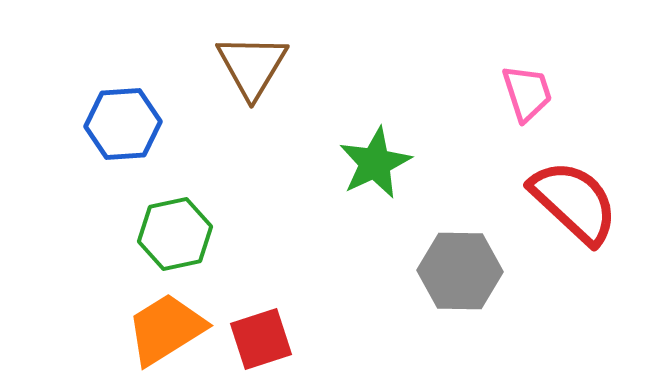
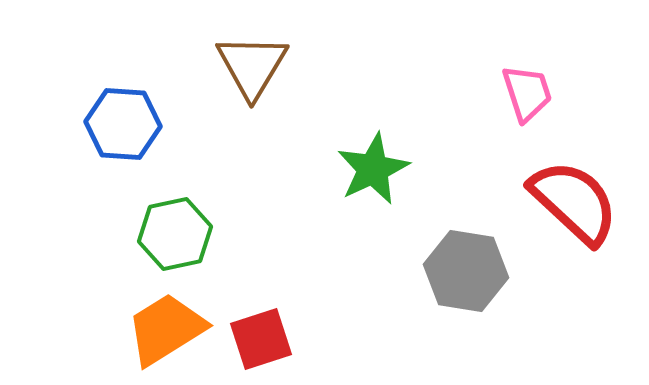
blue hexagon: rotated 8 degrees clockwise
green star: moved 2 px left, 6 px down
gray hexagon: moved 6 px right; rotated 8 degrees clockwise
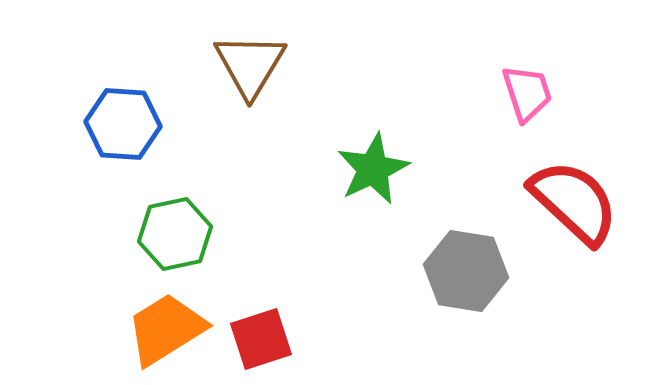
brown triangle: moved 2 px left, 1 px up
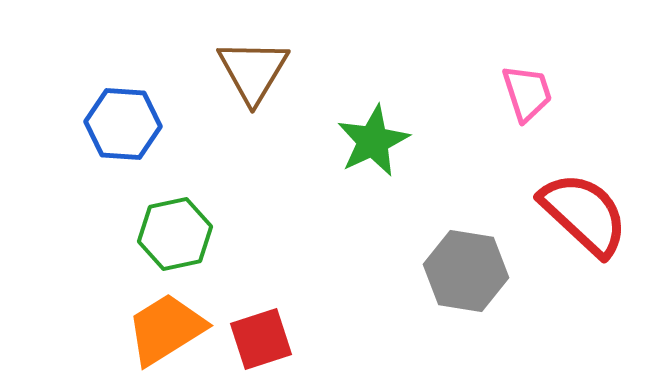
brown triangle: moved 3 px right, 6 px down
green star: moved 28 px up
red semicircle: moved 10 px right, 12 px down
